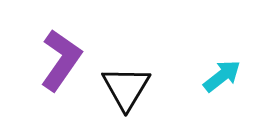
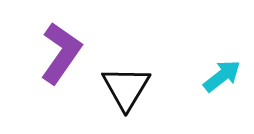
purple L-shape: moved 7 px up
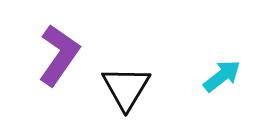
purple L-shape: moved 2 px left, 2 px down
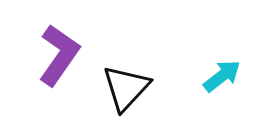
black triangle: rotated 12 degrees clockwise
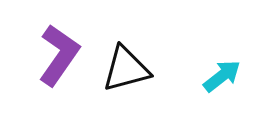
black triangle: moved 19 px up; rotated 32 degrees clockwise
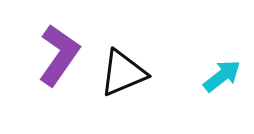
black triangle: moved 3 px left, 4 px down; rotated 8 degrees counterclockwise
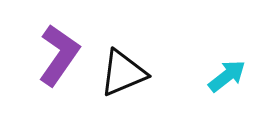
cyan arrow: moved 5 px right
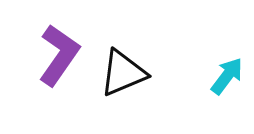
cyan arrow: rotated 15 degrees counterclockwise
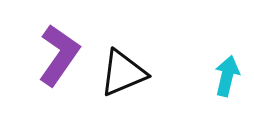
cyan arrow: rotated 24 degrees counterclockwise
